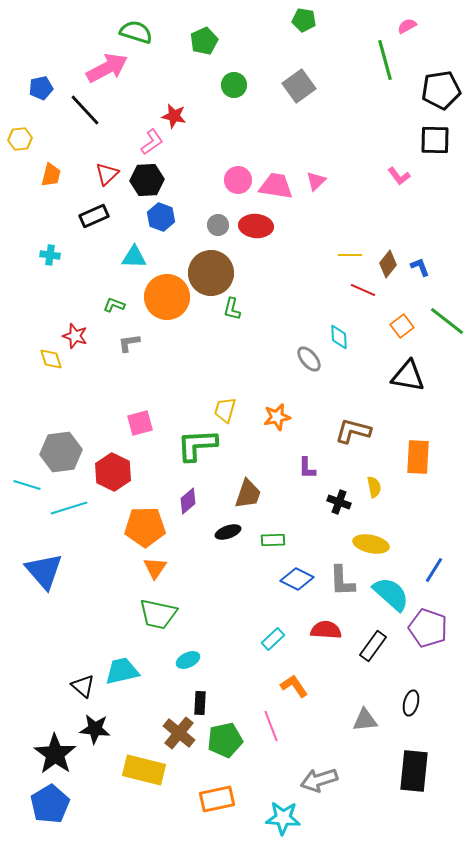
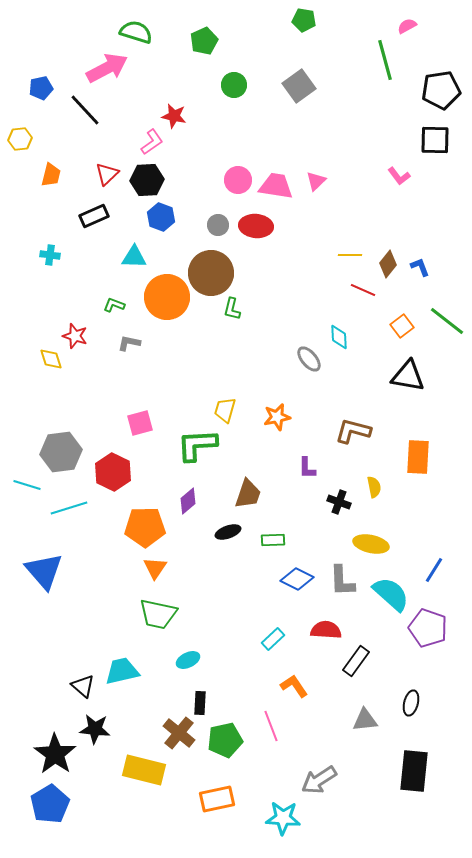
gray L-shape at (129, 343): rotated 20 degrees clockwise
black rectangle at (373, 646): moved 17 px left, 15 px down
gray arrow at (319, 780): rotated 15 degrees counterclockwise
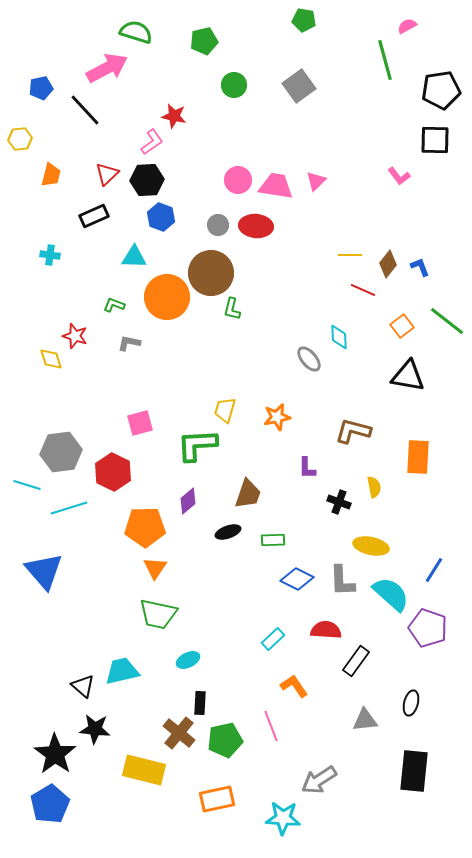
green pentagon at (204, 41): rotated 12 degrees clockwise
yellow ellipse at (371, 544): moved 2 px down
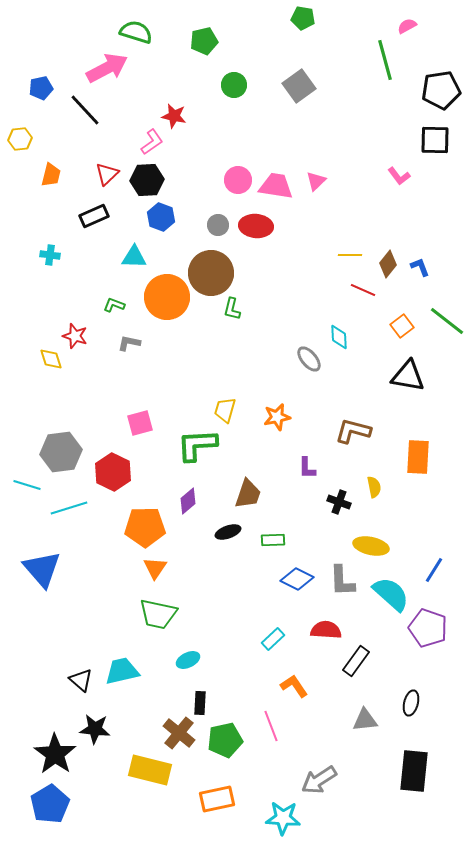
green pentagon at (304, 20): moved 1 px left, 2 px up
blue triangle at (44, 571): moved 2 px left, 2 px up
black triangle at (83, 686): moved 2 px left, 6 px up
yellow rectangle at (144, 770): moved 6 px right
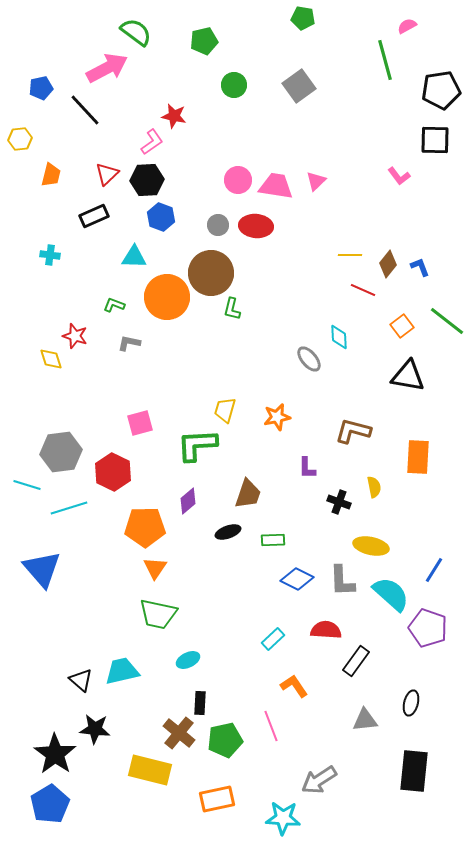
green semicircle at (136, 32): rotated 20 degrees clockwise
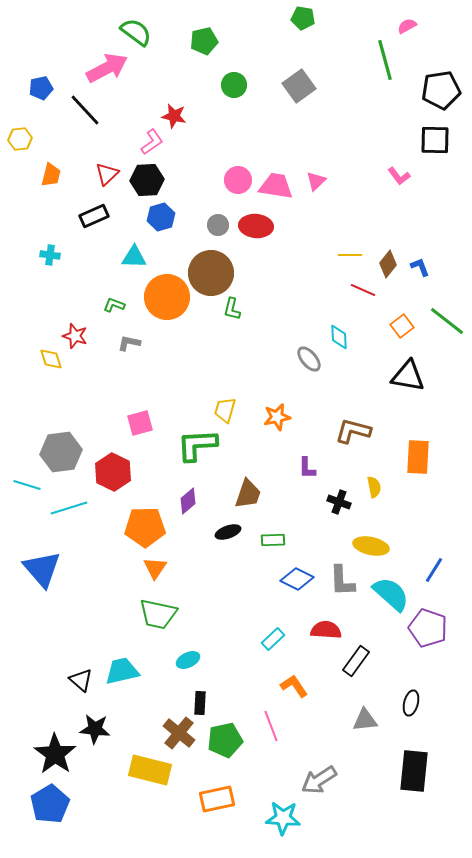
blue hexagon at (161, 217): rotated 24 degrees clockwise
